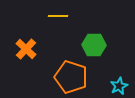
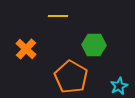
orange pentagon: rotated 12 degrees clockwise
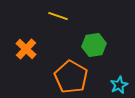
yellow line: rotated 18 degrees clockwise
green hexagon: rotated 10 degrees counterclockwise
cyan star: moved 1 px up
